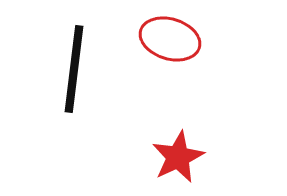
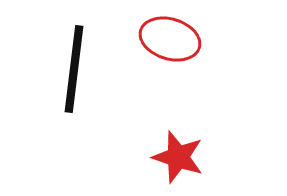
red star: rotated 28 degrees counterclockwise
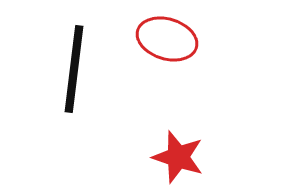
red ellipse: moved 3 px left
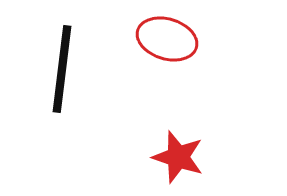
black line: moved 12 px left
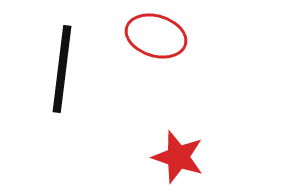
red ellipse: moved 11 px left, 3 px up
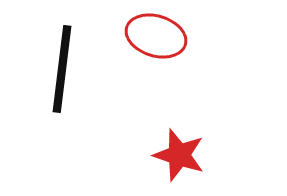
red star: moved 1 px right, 2 px up
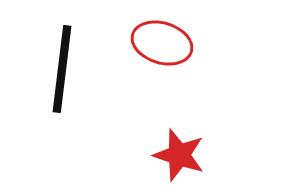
red ellipse: moved 6 px right, 7 px down
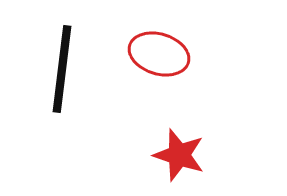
red ellipse: moved 3 px left, 11 px down
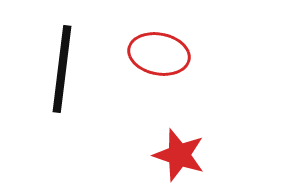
red ellipse: rotated 6 degrees counterclockwise
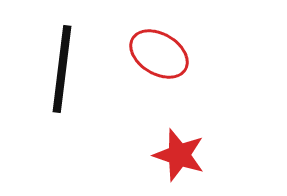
red ellipse: rotated 20 degrees clockwise
